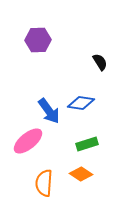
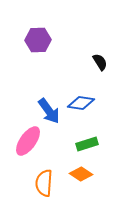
pink ellipse: rotated 16 degrees counterclockwise
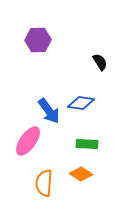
green rectangle: rotated 20 degrees clockwise
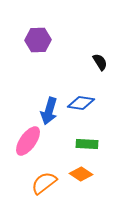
blue arrow: rotated 52 degrees clockwise
orange semicircle: rotated 48 degrees clockwise
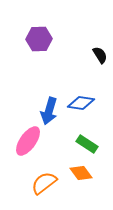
purple hexagon: moved 1 px right, 1 px up
black semicircle: moved 7 px up
green rectangle: rotated 30 degrees clockwise
orange diamond: moved 1 px up; rotated 20 degrees clockwise
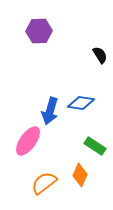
purple hexagon: moved 8 px up
blue arrow: moved 1 px right
green rectangle: moved 8 px right, 2 px down
orange diamond: moved 1 px left, 2 px down; rotated 60 degrees clockwise
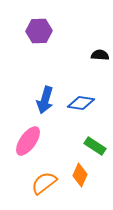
black semicircle: rotated 54 degrees counterclockwise
blue arrow: moved 5 px left, 11 px up
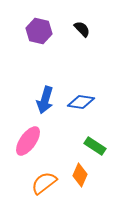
purple hexagon: rotated 15 degrees clockwise
black semicircle: moved 18 px left, 26 px up; rotated 42 degrees clockwise
blue diamond: moved 1 px up
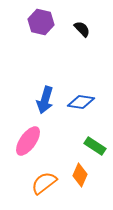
purple hexagon: moved 2 px right, 9 px up
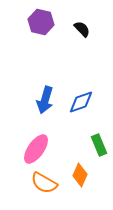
blue diamond: rotated 28 degrees counterclockwise
pink ellipse: moved 8 px right, 8 px down
green rectangle: moved 4 px right, 1 px up; rotated 35 degrees clockwise
orange semicircle: rotated 112 degrees counterclockwise
